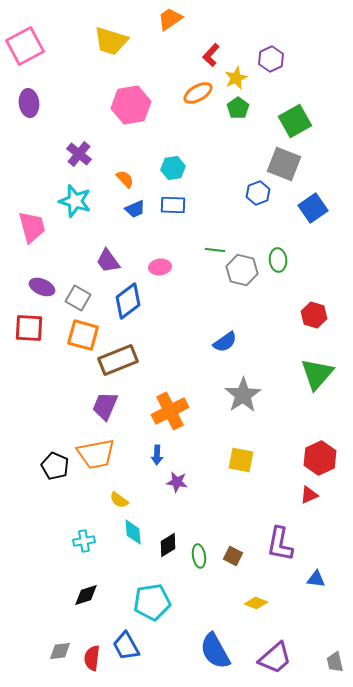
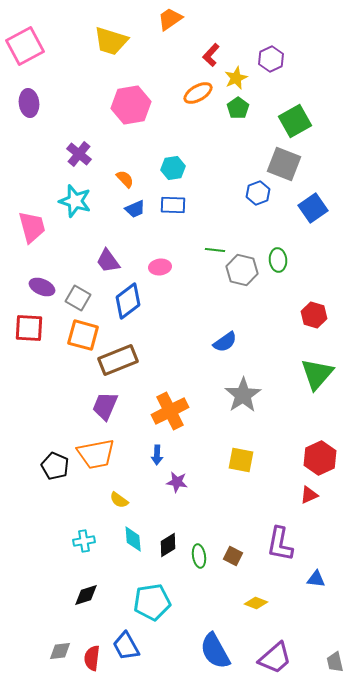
cyan diamond at (133, 532): moved 7 px down
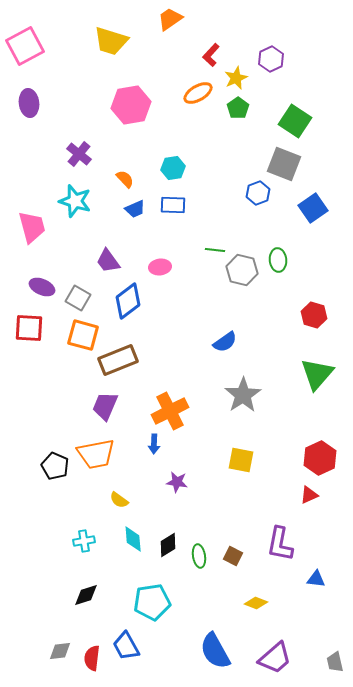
green square at (295, 121): rotated 28 degrees counterclockwise
blue arrow at (157, 455): moved 3 px left, 11 px up
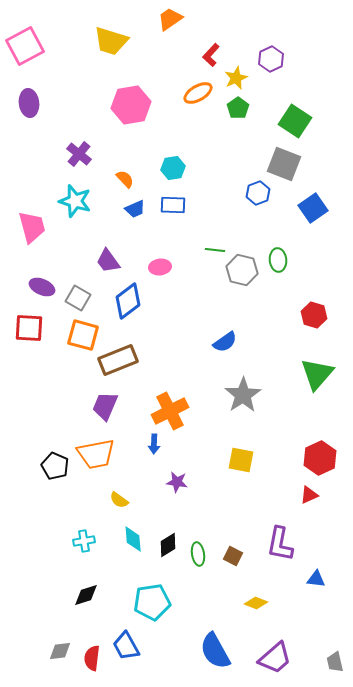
green ellipse at (199, 556): moved 1 px left, 2 px up
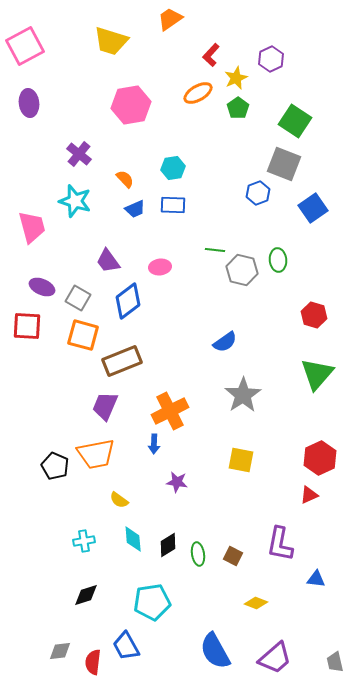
red square at (29, 328): moved 2 px left, 2 px up
brown rectangle at (118, 360): moved 4 px right, 1 px down
red semicircle at (92, 658): moved 1 px right, 4 px down
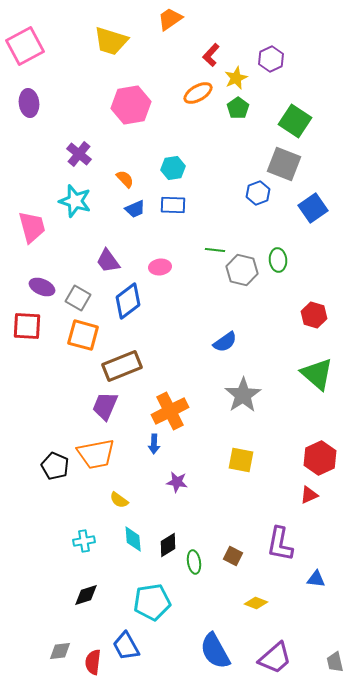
brown rectangle at (122, 361): moved 5 px down
green triangle at (317, 374): rotated 30 degrees counterclockwise
green ellipse at (198, 554): moved 4 px left, 8 px down
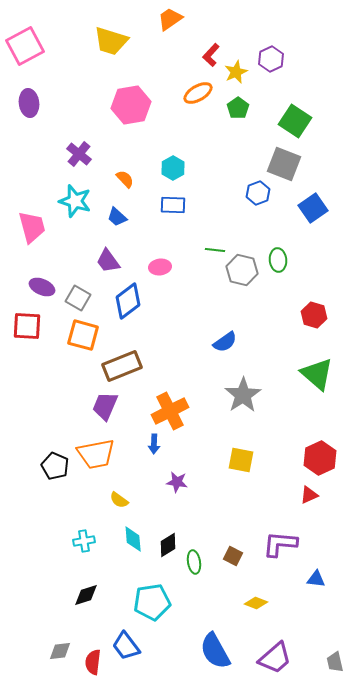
yellow star at (236, 78): moved 6 px up
cyan hexagon at (173, 168): rotated 20 degrees counterclockwise
blue trapezoid at (135, 209): moved 18 px left, 8 px down; rotated 65 degrees clockwise
purple L-shape at (280, 544): rotated 84 degrees clockwise
blue trapezoid at (126, 646): rotated 8 degrees counterclockwise
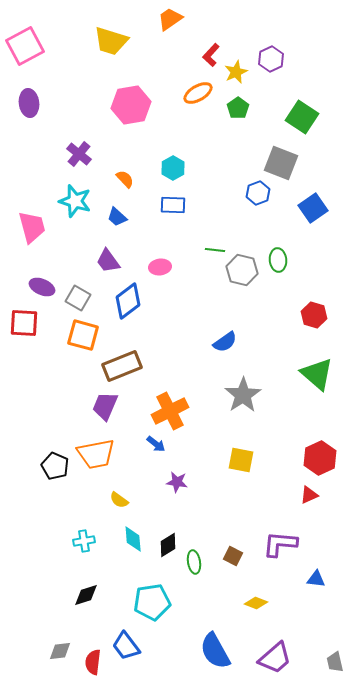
green square at (295, 121): moved 7 px right, 4 px up
gray square at (284, 164): moved 3 px left, 1 px up
red square at (27, 326): moved 3 px left, 3 px up
blue arrow at (154, 444): moved 2 px right; rotated 54 degrees counterclockwise
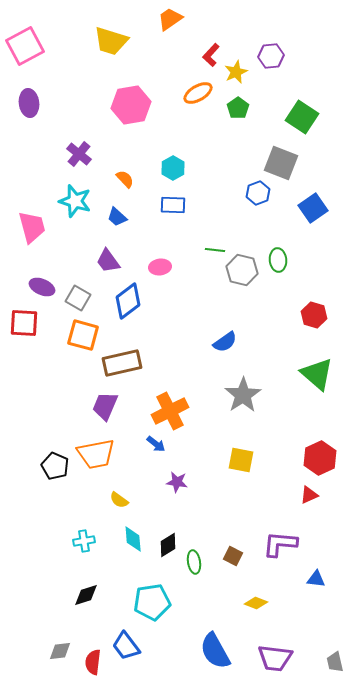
purple hexagon at (271, 59): moved 3 px up; rotated 20 degrees clockwise
brown rectangle at (122, 366): moved 3 px up; rotated 9 degrees clockwise
purple trapezoid at (275, 658): rotated 48 degrees clockwise
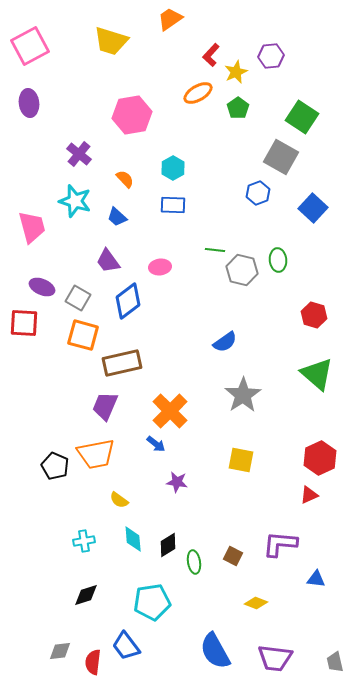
pink square at (25, 46): moved 5 px right
pink hexagon at (131, 105): moved 1 px right, 10 px down
gray square at (281, 163): moved 6 px up; rotated 8 degrees clockwise
blue square at (313, 208): rotated 12 degrees counterclockwise
orange cross at (170, 411): rotated 18 degrees counterclockwise
